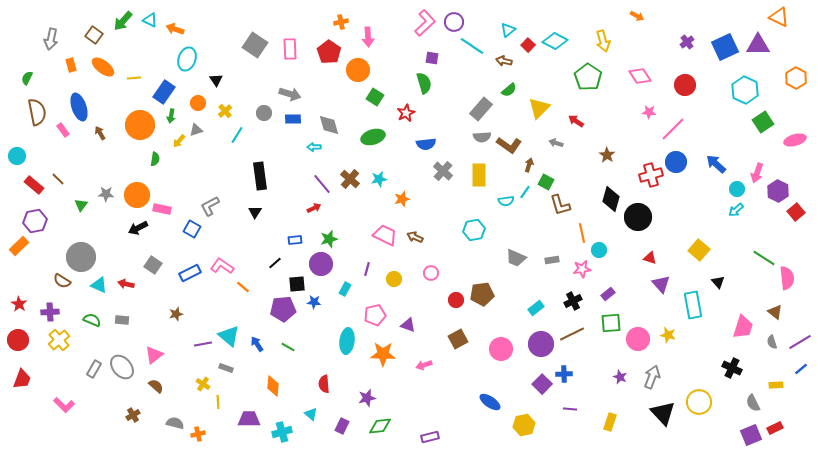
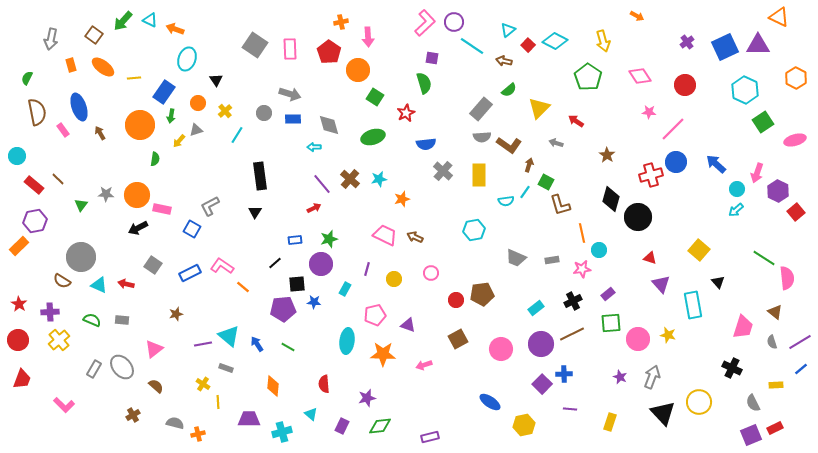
pink triangle at (154, 355): moved 6 px up
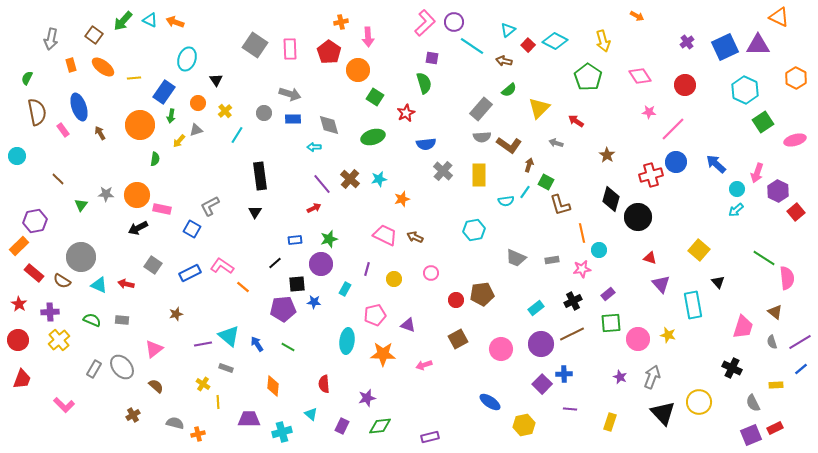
orange arrow at (175, 29): moved 7 px up
red rectangle at (34, 185): moved 88 px down
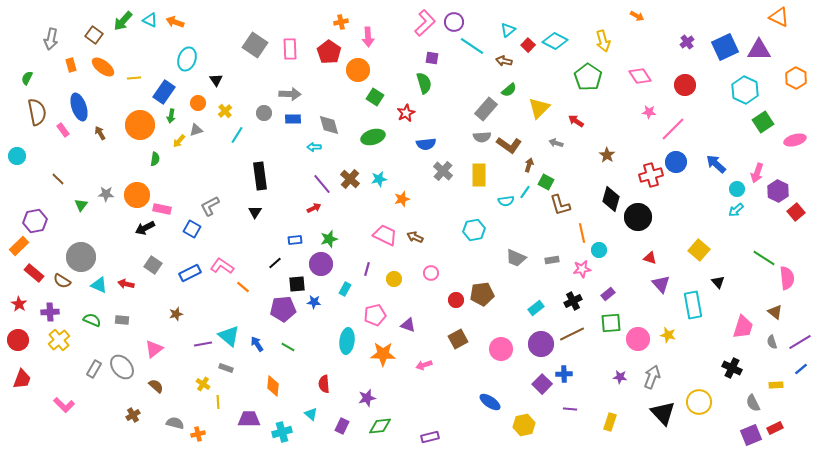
purple triangle at (758, 45): moved 1 px right, 5 px down
gray arrow at (290, 94): rotated 15 degrees counterclockwise
gray rectangle at (481, 109): moved 5 px right
black arrow at (138, 228): moved 7 px right
purple star at (620, 377): rotated 16 degrees counterclockwise
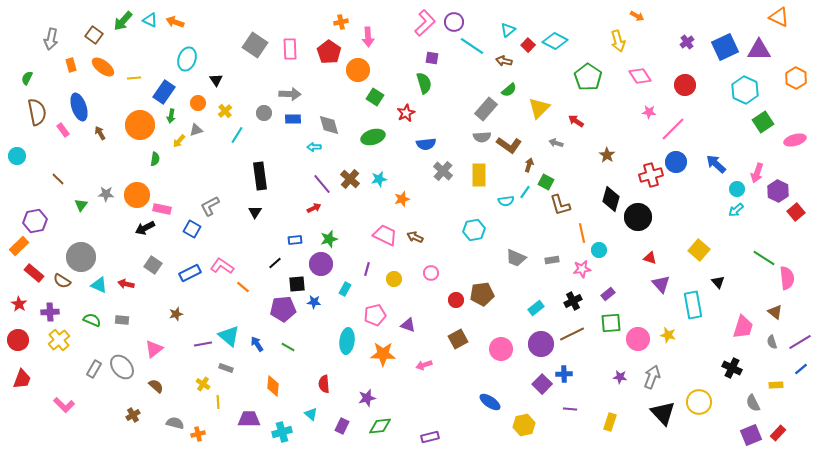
yellow arrow at (603, 41): moved 15 px right
red rectangle at (775, 428): moved 3 px right, 5 px down; rotated 21 degrees counterclockwise
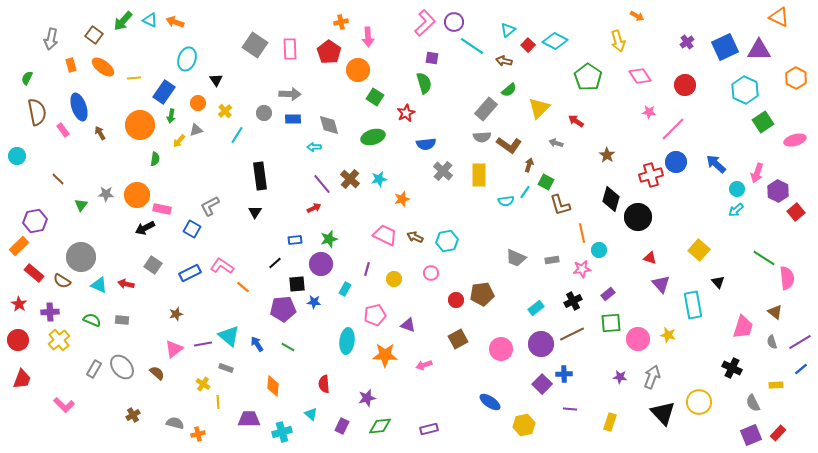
cyan hexagon at (474, 230): moved 27 px left, 11 px down
pink triangle at (154, 349): moved 20 px right
orange star at (383, 354): moved 2 px right, 1 px down
brown semicircle at (156, 386): moved 1 px right, 13 px up
purple rectangle at (430, 437): moved 1 px left, 8 px up
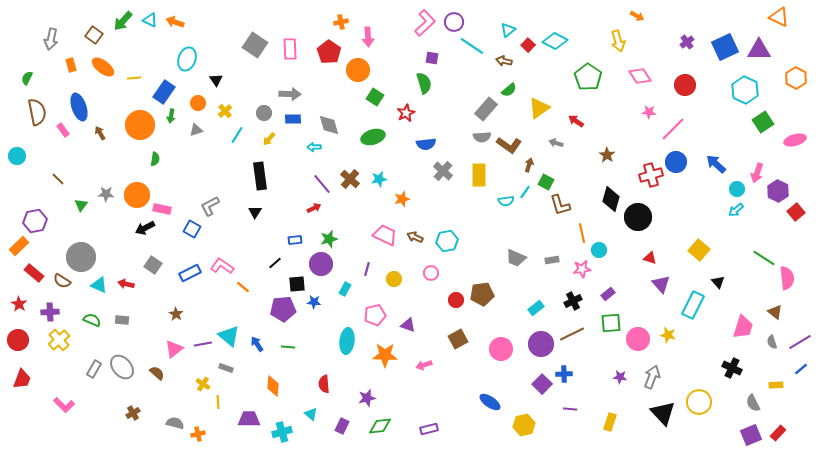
yellow triangle at (539, 108): rotated 10 degrees clockwise
yellow arrow at (179, 141): moved 90 px right, 2 px up
cyan rectangle at (693, 305): rotated 36 degrees clockwise
brown star at (176, 314): rotated 24 degrees counterclockwise
green line at (288, 347): rotated 24 degrees counterclockwise
brown cross at (133, 415): moved 2 px up
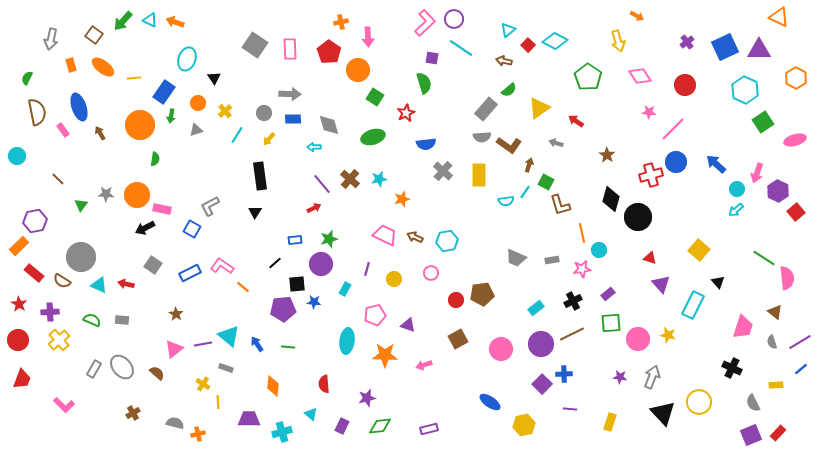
purple circle at (454, 22): moved 3 px up
cyan line at (472, 46): moved 11 px left, 2 px down
black triangle at (216, 80): moved 2 px left, 2 px up
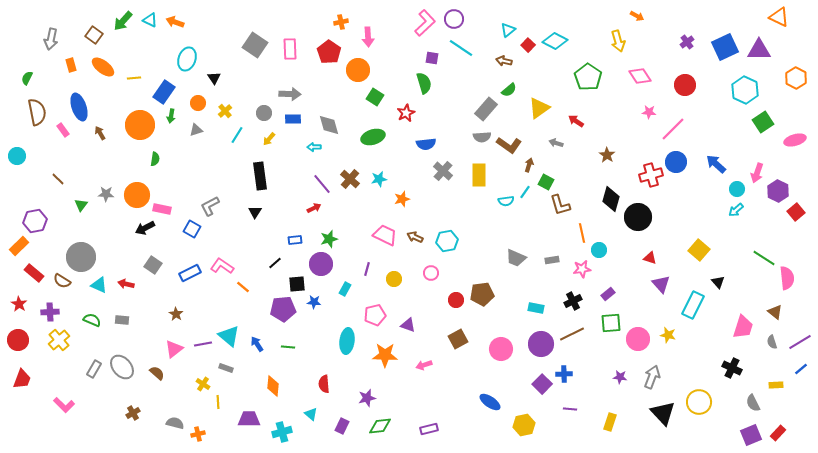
cyan rectangle at (536, 308): rotated 49 degrees clockwise
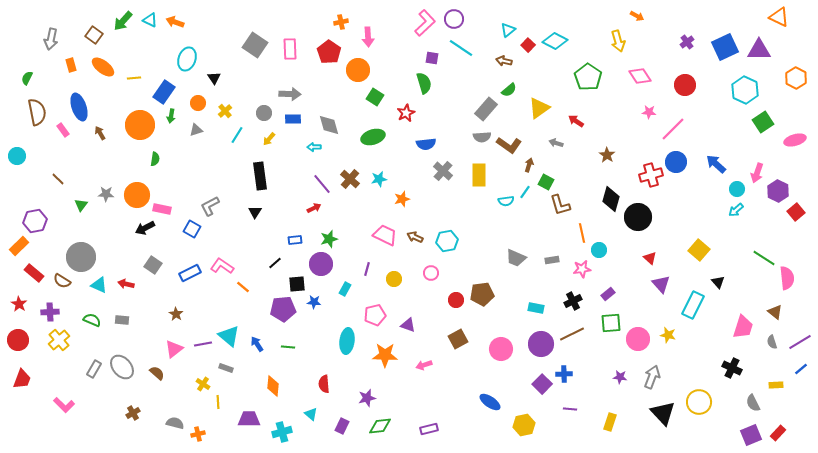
red triangle at (650, 258): rotated 24 degrees clockwise
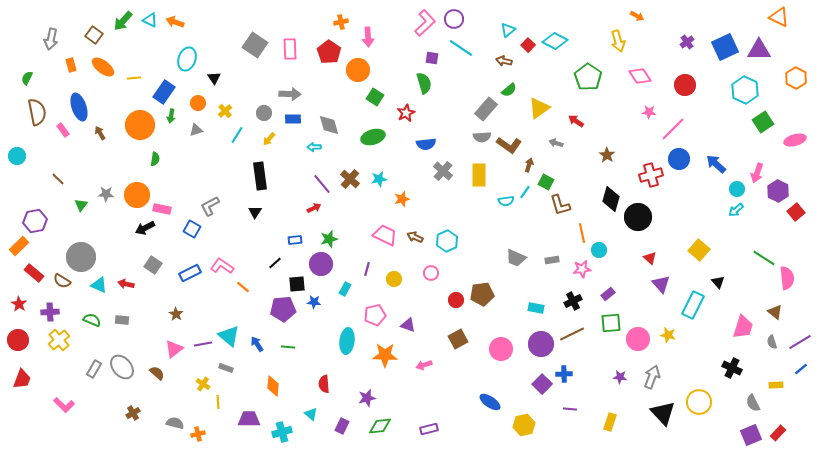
blue circle at (676, 162): moved 3 px right, 3 px up
cyan hexagon at (447, 241): rotated 15 degrees counterclockwise
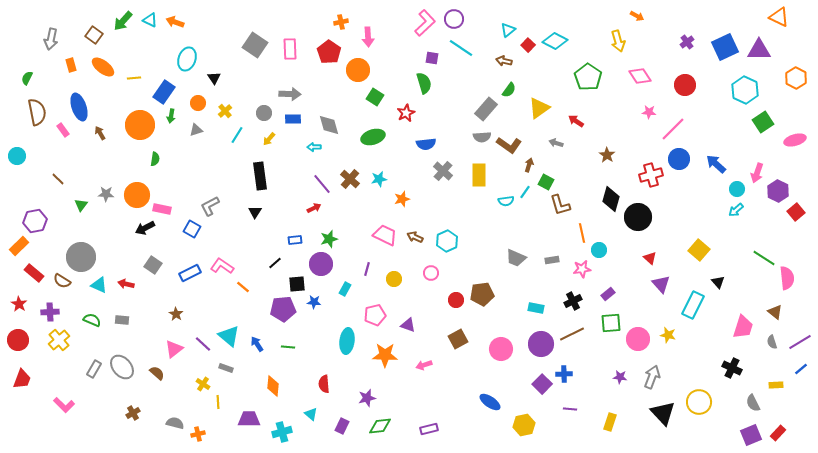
green semicircle at (509, 90): rotated 14 degrees counterclockwise
purple line at (203, 344): rotated 54 degrees clockwise
